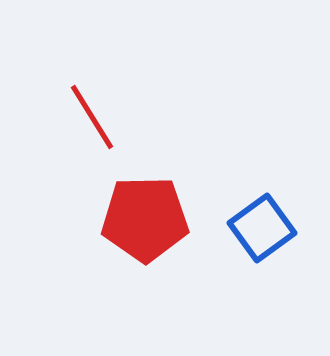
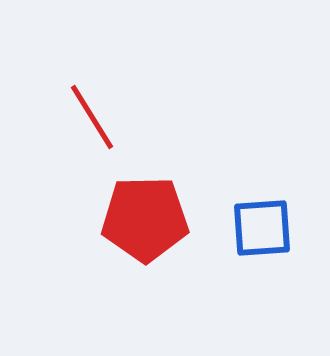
blue square: rotated 32 degrees clockwise
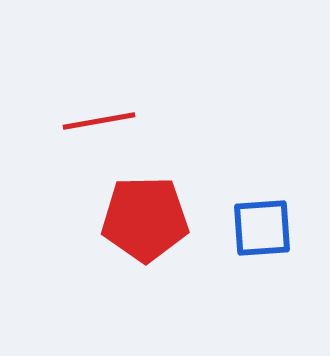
red line: moved 7 px right, 4 px down; rotated 68 degrees counterclockwise
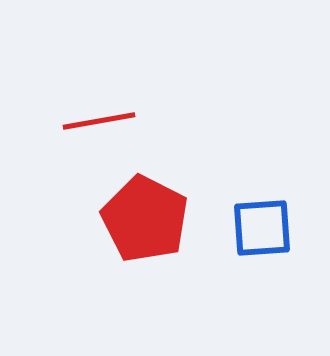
red pentagon: rotated 28 degrees clockwise
